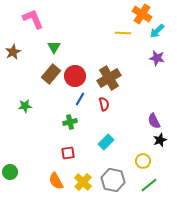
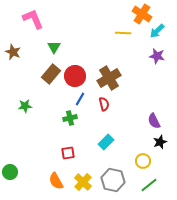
brown star: rotated 21 degrees counterclockwise
purple star: moved 2 px up
green cross: moved 4 px up
black star: moved 2 px down
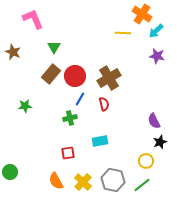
cyan arrow: moved 1 px left
cyan rectangle: moved 6 px left, 1 px up; rotated 35 degrees clockwise
yellow circle: moved 3 px right
green line: moved 7 px left
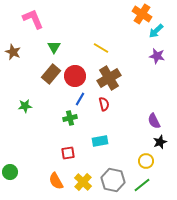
yellow line: moved 22 px left, 15 px down; rotated 28 degrees clockwise
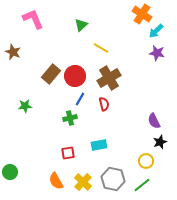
green triangle: moved 27 px right, 22 px up; rotated 16 degrees clockwise
purple star: moved 3 px up
cyan rectangle: moved 1 px left, 4 px down
gray hexagon: moved 1 px up
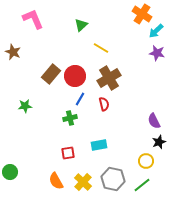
black star: moved 1 px left
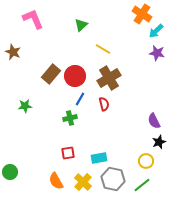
yellow line: moved 2 px right, 1 px down
cyan rectangle: moved 13 px down
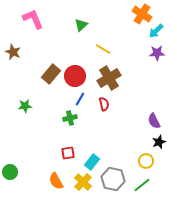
purple star: rotated 14 degrees counterclockwise
cyan rectangle: moved 7 px left, 4 px down; rotated 42 degrees counterclockwise
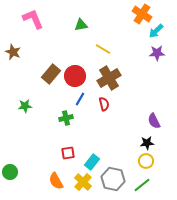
green triangle: rotated 32 degrees clockwise
green cross: moved 4 px left
black star: moved 12 px left, 1 px down; rotated 16 degrees clockwise
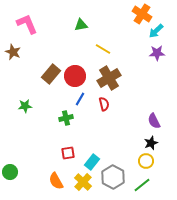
pink L-shape: moved 6 px left, 5 px down
black star: moved 4 px right; rotated 16 degrees counterclockwise
gray hexagon: moved 2 px up; rotated 15 degrees clockwise
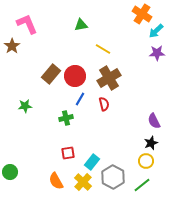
brown star: moved 1 px left, 6 px up; rotated 14 degrees clockwise
